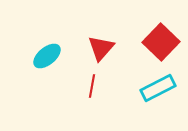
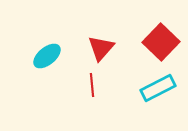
red line: moved 1 px up; rotated 15 degrees counterclockwise
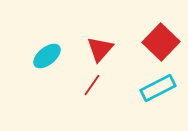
red triangle: moved 1 px left, 1 px down
red line: rotated 40 degrees clockwise
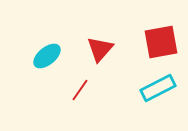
red square: rotated 36 degrees clockwise
red line: moved 12 px left, 5 px down
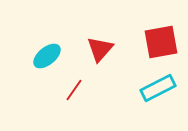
red line: moved 6 px left
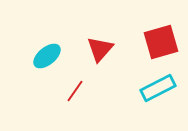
red square: rotated 6 degrees counterclockwise
red line: moved 1 px right, 1 px down
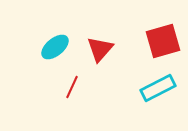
red square: moved 2 px right, 1 px up
cyan ellipse: moved 8 px right, 9 px up
red line: moved 3 px left, 4 px up; rotated 10 degrees counterclockwise
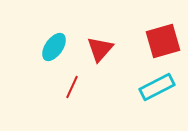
cyan ellipse: moved 1 px left; rotated 16 degrees counterclockwise
cyan rectangle: moved 1 px left, 1 px up
